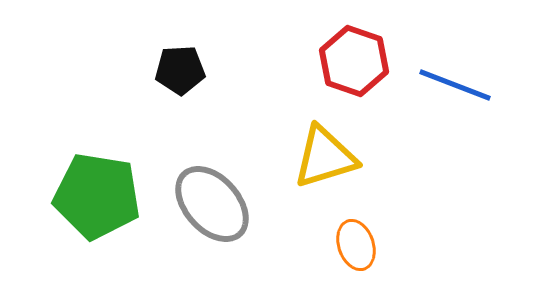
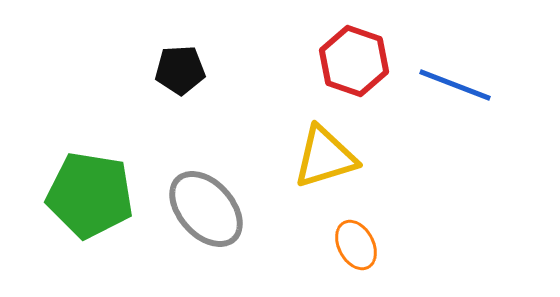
green pentagon: moved 7 px left, 1 px up
gray ellipse: moved 6 px left, 5 px down
orange ellipse: rotated 9 degrees counterclockwise
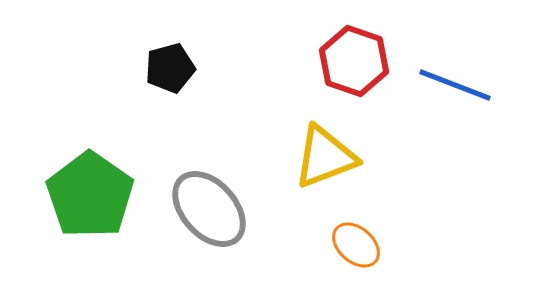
black pentagon: moved 10 px left, 2 px up; rotated 12 degrees counterclockwise
yellow triangle: rotated 4 degrees counterclockwise
green pentagon: rotated 26 degrees clockwise
gray ellipse: moved 3 px right
orange ellipse: rotated 21 degrees counterclockwise
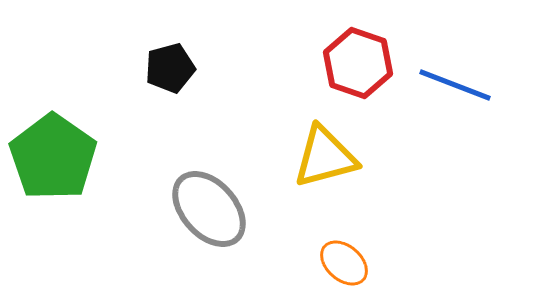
red hexagon: moved 4 px right, 2 px down
yellow triangle: rotated 6 degrees clockwise
green pentagon: moved 37 px left, 38 px up
orange ellipse: moved 12 px left, 18 px down
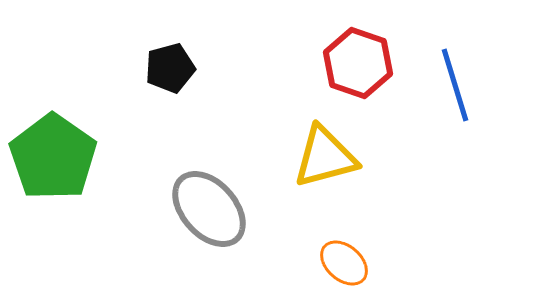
blue line: rotated 52 degrees clockwise
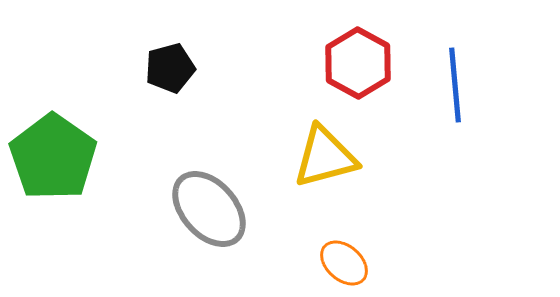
red hexagon: rotated 10 degrees clockwise
blue line: rotated 12 degrees clockwise
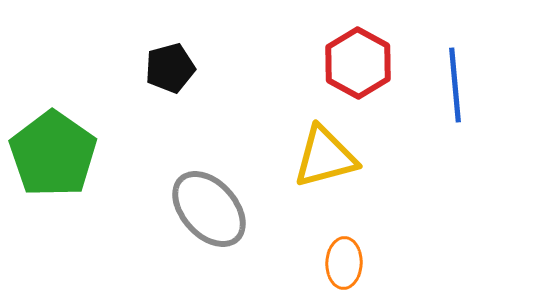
green pentagon: moved 3 px up
orange ellipse: rotated 51 degrees clockwise
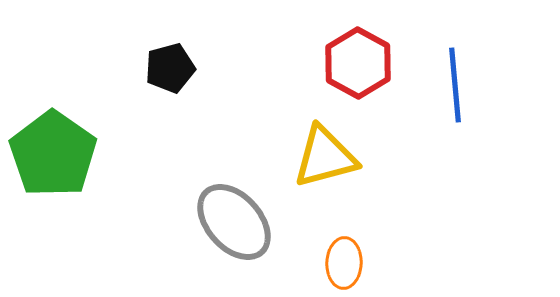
gray ellipse: moved 25 px right, 13 px down
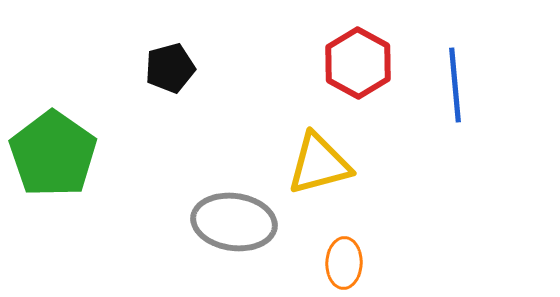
yellow triangle: moved 6 px left, 7 px down
gray ellipse: rotated 40 degrees counterclockwise
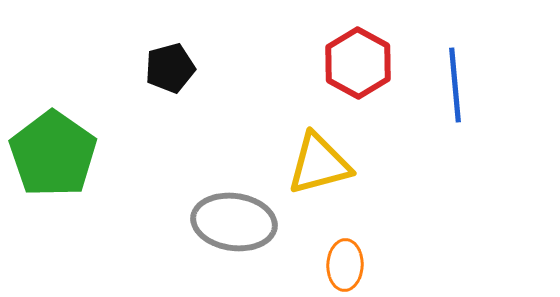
orange ellipse: moved 1 px right, 2 px down
